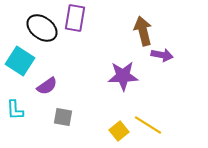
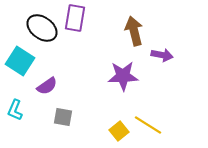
brown arrow: moved 9 px left
cyan L-shape: rotated 25 degrees clockwise
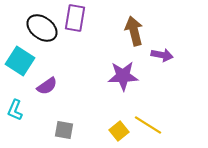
gray square: moved 1 px right, 13 px down
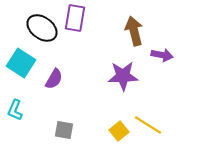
cyan square: moved 1 px right, 2 px down
purple semicircle: moved 7 px right, 7 px up; rotated 25 degrees counterclockwise
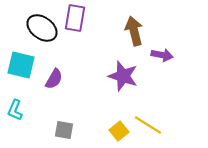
cyan square: moved 2 px down; rotated 20 degrees counterclockwise
purple star: rotated 20 degrees clockwise
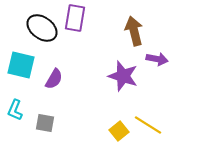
purple arrow: moved 5 px left, 4 px down
gray square: moved 19 px left, 7 px up
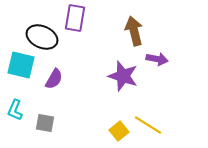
black ellipse: moved 9 px down; rotated 12 degrees counterclockwise
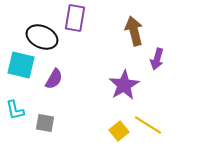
purple arrow: rotated 95 degrees clockwise
purple star: moved 1 px right, 9 px down; rotated 24 degrees clockwise
cyan L-shape: rotated 35 degrees counterclockwise
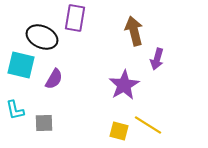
gray square: moved 1 px left; rotated 12 degrees counterclockwise
yellow square: rotated 36 degrees counterclockwise
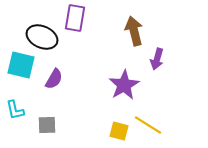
gray square: moved 3 px right, 2 px down
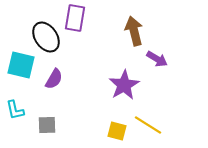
black ellipse: moved 4 px right; rotated 32 degrees clockwise
purple arrow: rotated 75 degrees counterclockwise
yellow square: moved 2 px left
